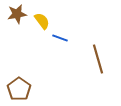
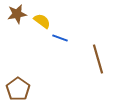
yellow semicircle: rotated 18 degrees counterclockwise
brown pentagon: moved 1 px left
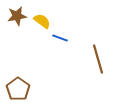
brown star: moved 2 px down
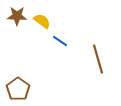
brown star: rotated 12 degrees clockwise
blue line: moved 3 px down; rotated 14 degrees clockwise
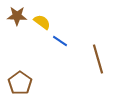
yellow semicircle: moved 1 px down
brown pentagon: moved 2 px right, 6 px up
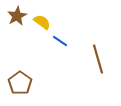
brown star: rotated 30 degrees counterclockwise
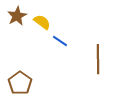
brown line: rotated 16 degrees clockwise
